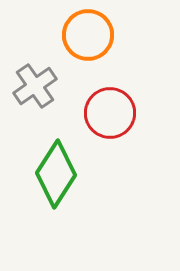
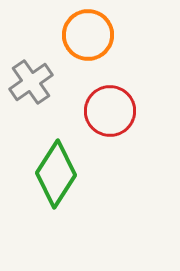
gray cross: moved 4 px left, 4 px up
red circle: moved 2 px up
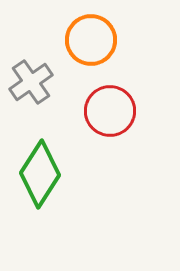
orange circle: moved 3 px right, 5 px down
green diamond: moved 16 px left
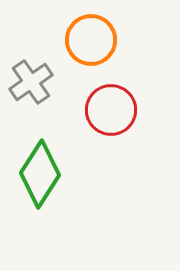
red circle: moved 1 px right, 1 px up
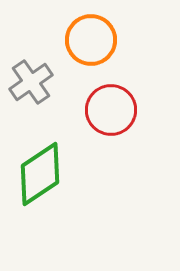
green diamond: rotated 24 degrees clockwise
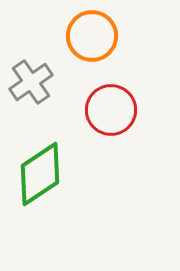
orange circle: moved 1 px right, 4 px up
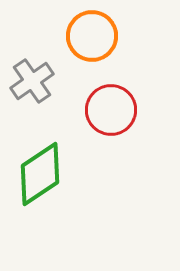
gray cross: moved 1 px right, 1 px up
